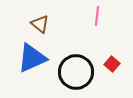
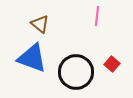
blue triangle: rotated 44 degrees clockwise
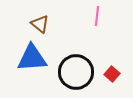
blue triangle: rotated 24 degrees counterclockwise
red square: moved 10 px down
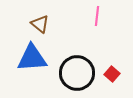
black circle: moved 1 px right, 1 px down
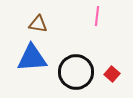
brown triangle: moved 2 px left; rotated 30 degrees counterclockwise
black circle: moved 1 px left, 1 px up
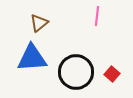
brown triangle: moved 1 px right, 1 px up; rotated 48 degrees counterclockwise
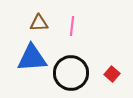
pink line: moved 25 px left, 10 px down
brown triangle: rotated 36 degrees clockwise
black circle: moved 5 px left, 1 px down
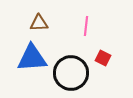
pink line: moved 14 px right
red square: moved 9 px left, 16 px up; rotated 14 degrees counterclockwise
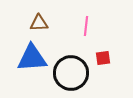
red square: rotated 35 degrees counterclockwise
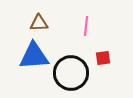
blue triangle: moved 2 px right, 2 px up
